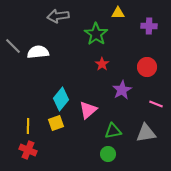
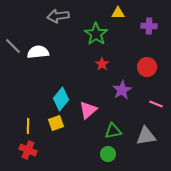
gray triangle: moved 3 px down
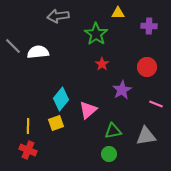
green circle: moved 1 px right
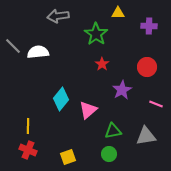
yellow square: moved 12 px right, 34 px down
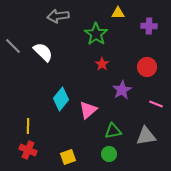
white semicircle: moved 5 px right; rotated 50 degrees clockwise
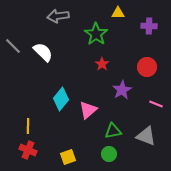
gray triangle: rotated 30 degrees clockwise
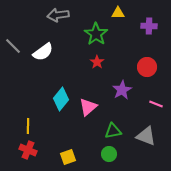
gray arrow: moved 1 px up
white semicircle: rotated 100 degrees clockwise
red star: moved 5 px left, 2 px up
pink triangle: moved 3 px up
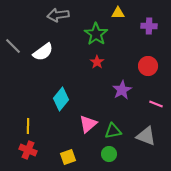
red circle: moved 1 px right, 1 px up
pink triangle: moved 17 px down
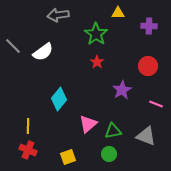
cyan diamond: moved 2 px left
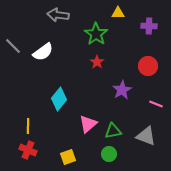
gray arrow: rotated 15 degrees clockwise
